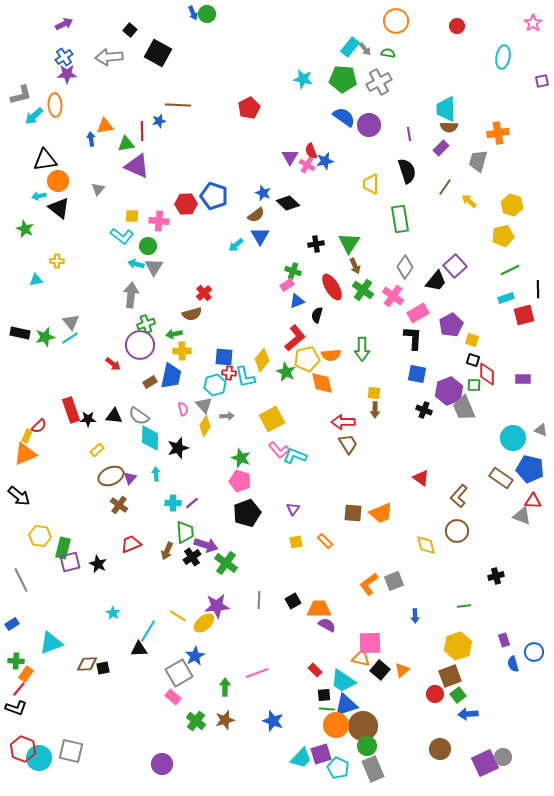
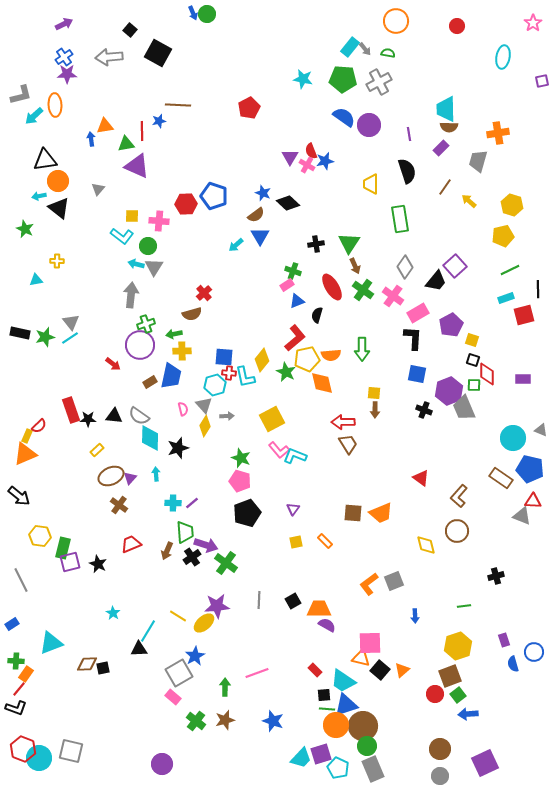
gray circle at (503, 757): moved 63 px left, 19 px down
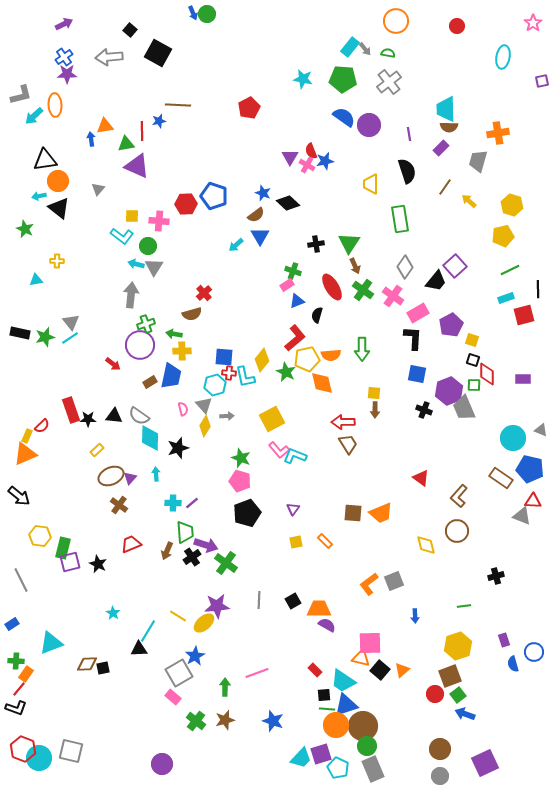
gray cross at (379, 82): moved 10 px right; rotated 10 degrees counterclockwise
green arrow at (174, 334): rotated 21 degrees clockwise
red semicircle at (39, 426): moved 3 px right
blue arrow at (468, 714): moved 3 px left; rotated 24 degrees clockwise
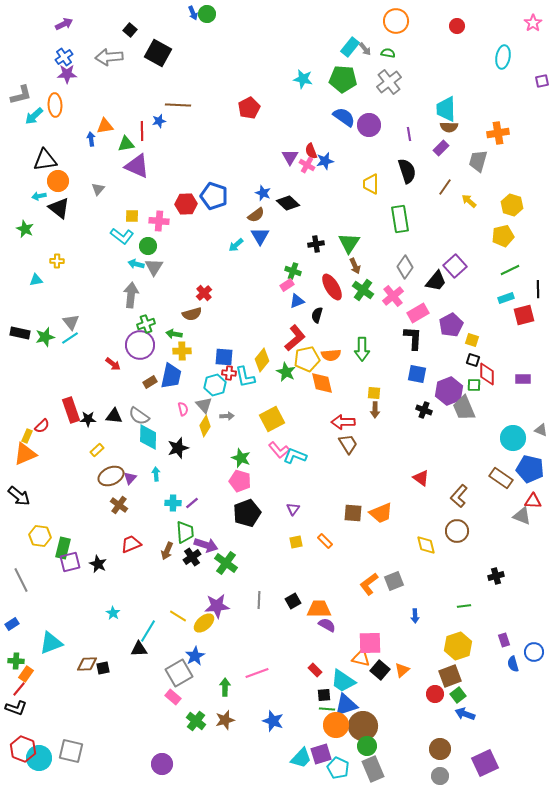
pink cross at (393, 296): rotated 15 degrees clockwise
cyan diamond at (150, 438): moved 2 px left, 1 px up
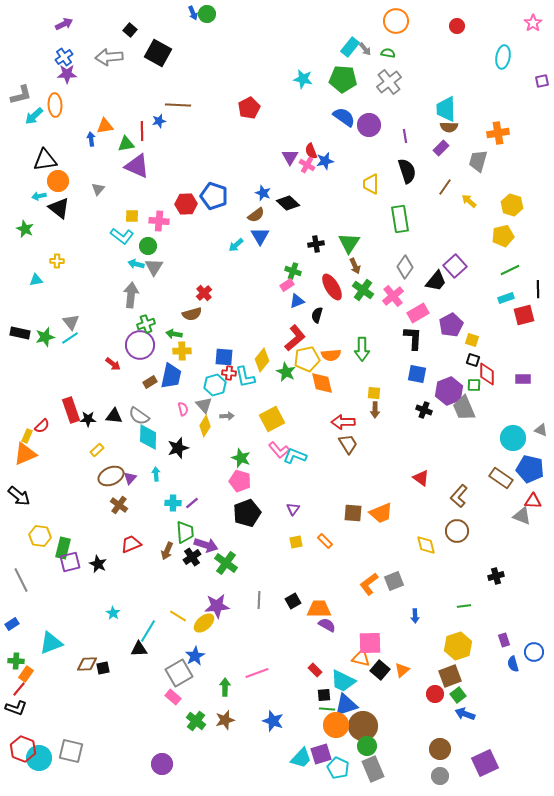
purple line at (409, 134): moved 4 px left, 2 px down
cyan trapezoid at (343, 681): rotated 8 degrees counterclockwise
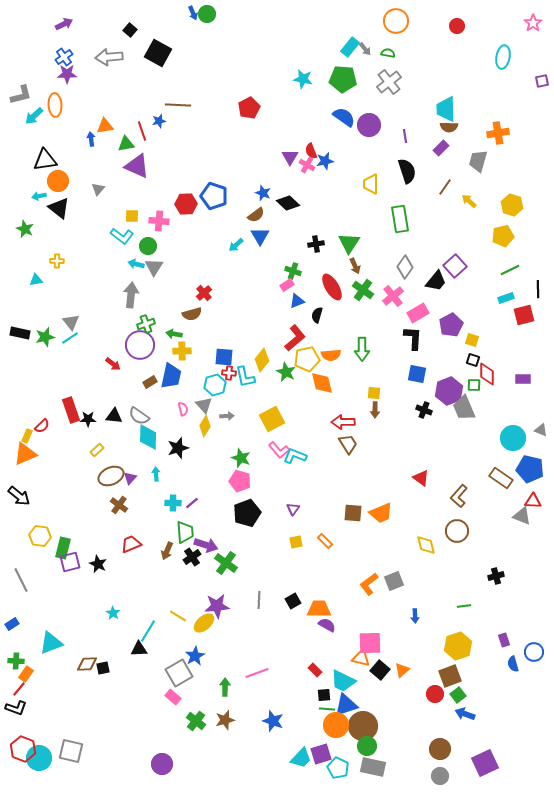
red line at (142, 131): rotated 18 degrees counterclockwise
gray rectangle at (373, 769): moved 2 px up; rotated 55 degrees counterclockwise
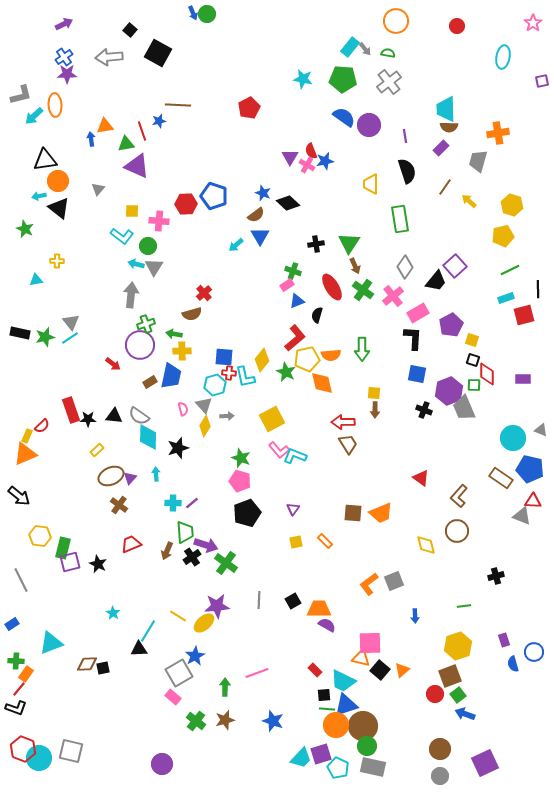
yellow square at (132, 216): moved 5 px up
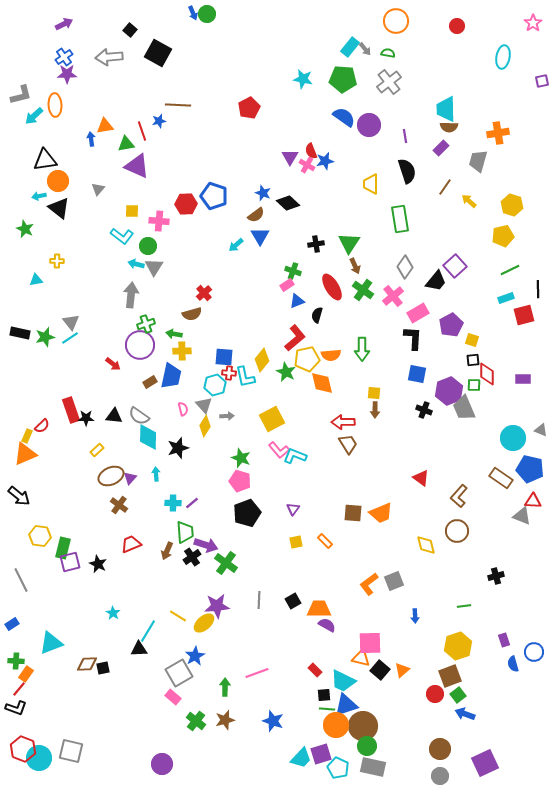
black square at (473, 360): rotated 24 degrees counterclockwise
black star at (88, 419): moved 2 px left, 1 px up
